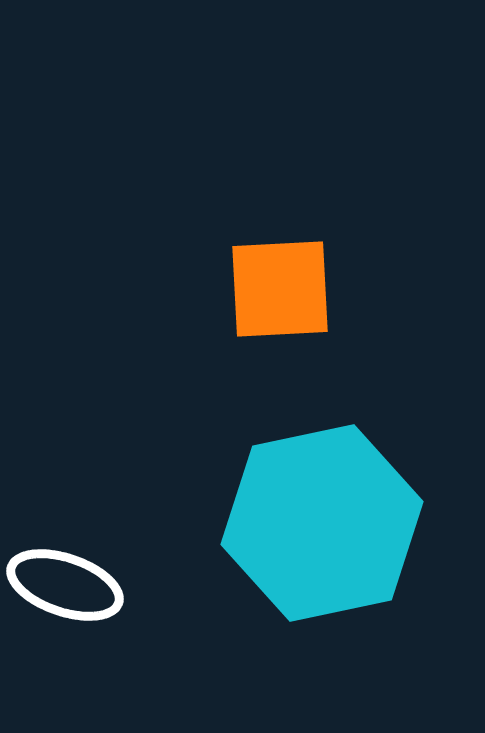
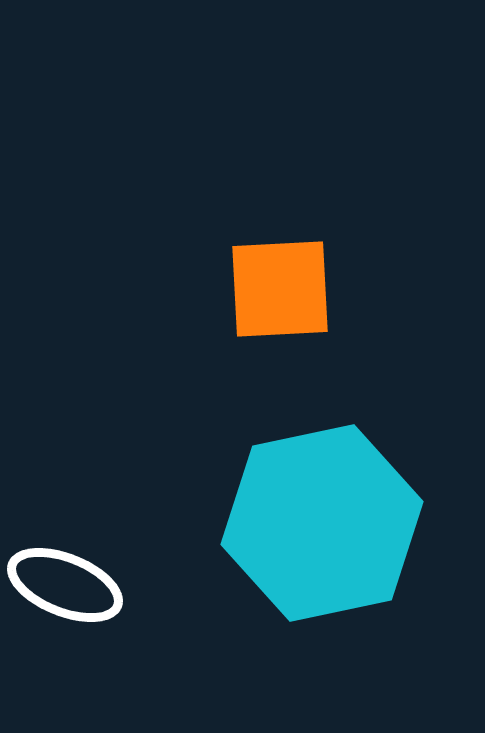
white ellipse: rotated 3 degrees clockwise
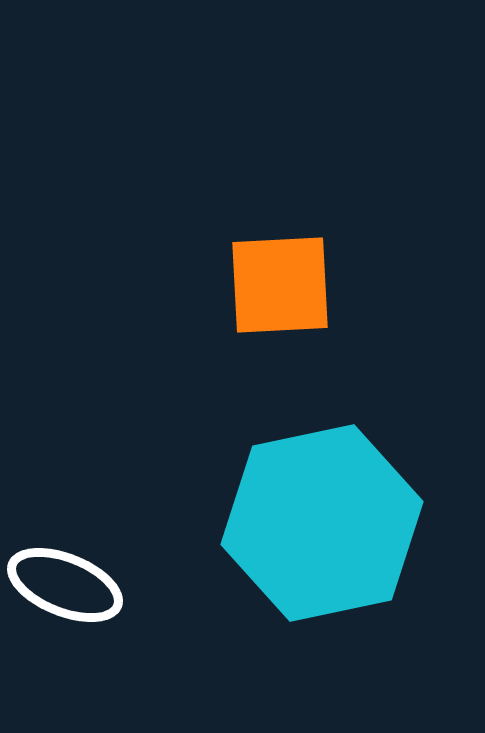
orange square: moved 4 px up
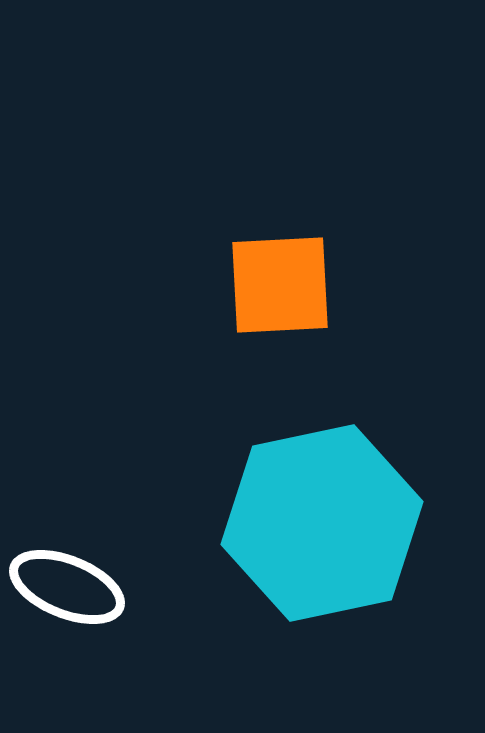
white ellipse: moved 2 px right, 2 px down
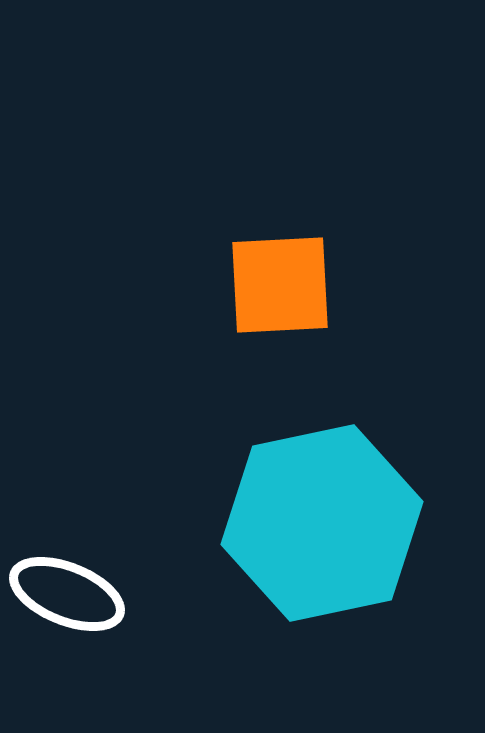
white ellipse: moved 7 px down
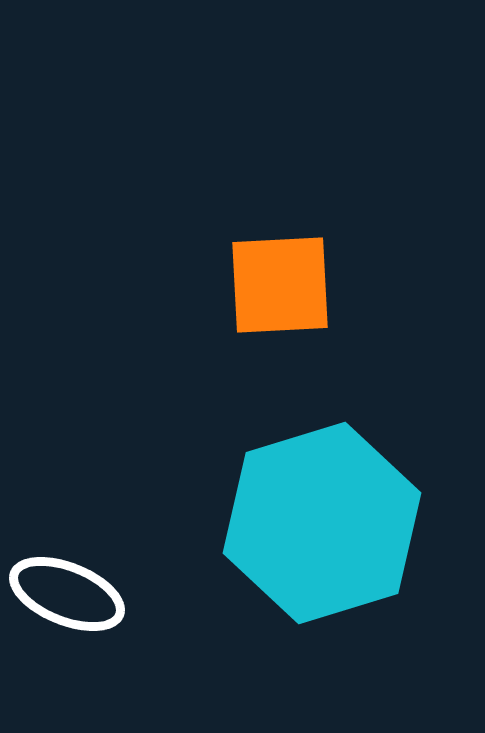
cyan hexagon: rotated 5 degrees counterclockwise
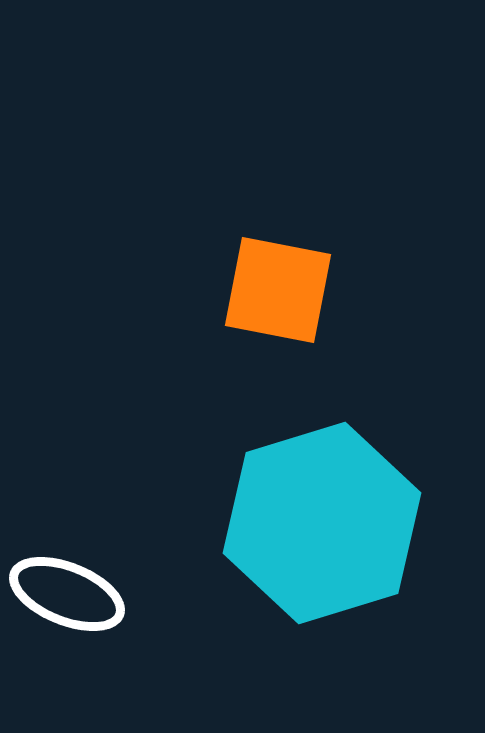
orange square: moved 2 px left, 5 px down; rotated 14 degrees clockwise
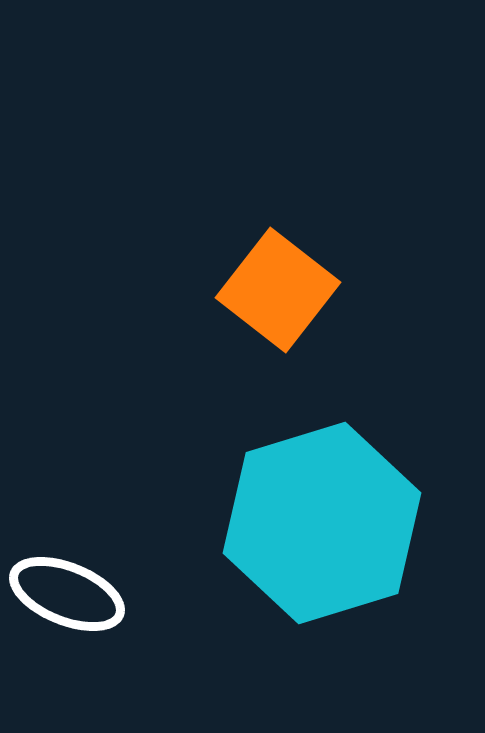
orange square: rotated 27 degrees clockwise
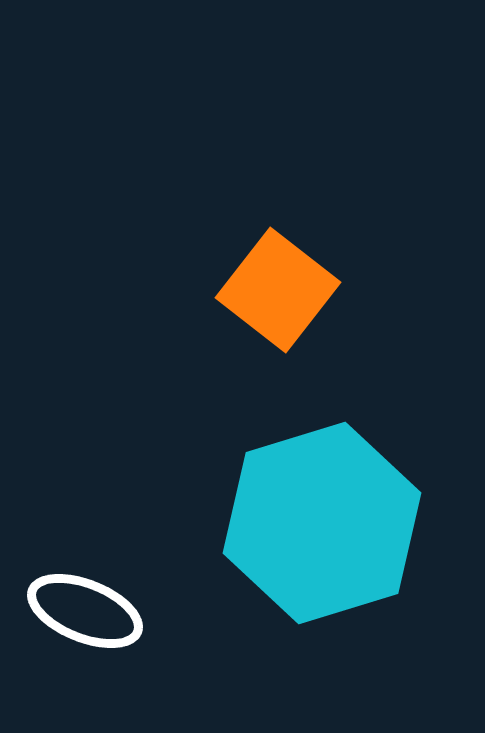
white ellipse: moved 18 px right, 17 px down
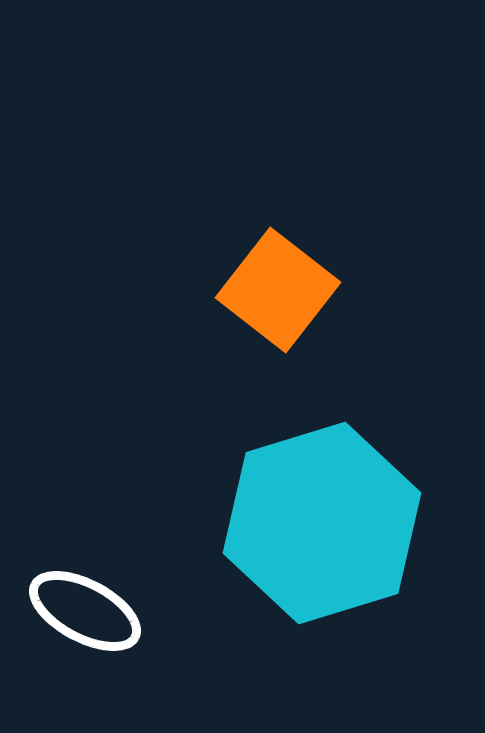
white ellipse: rotated 6 degrees clockwise
